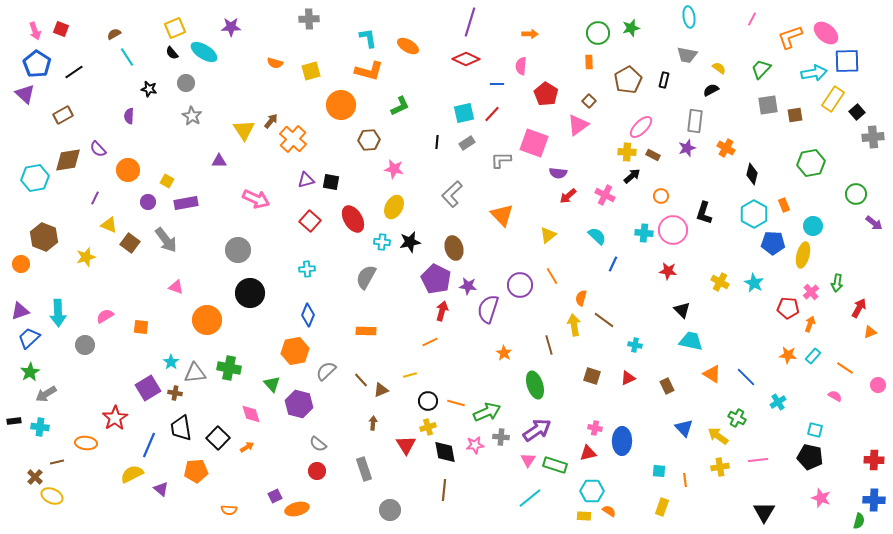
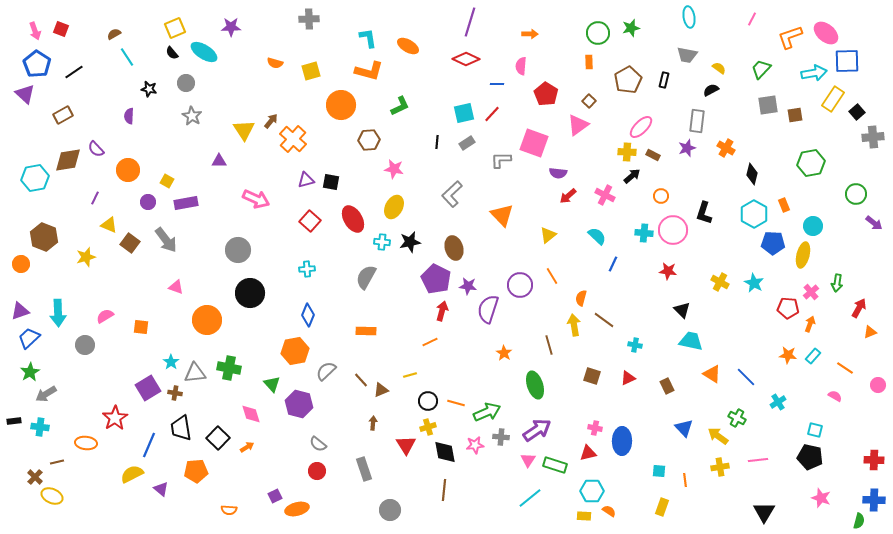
gray rectangle at (695, 121): moved 2 px right
purple semicircle at (98, 149): moved 2 px left
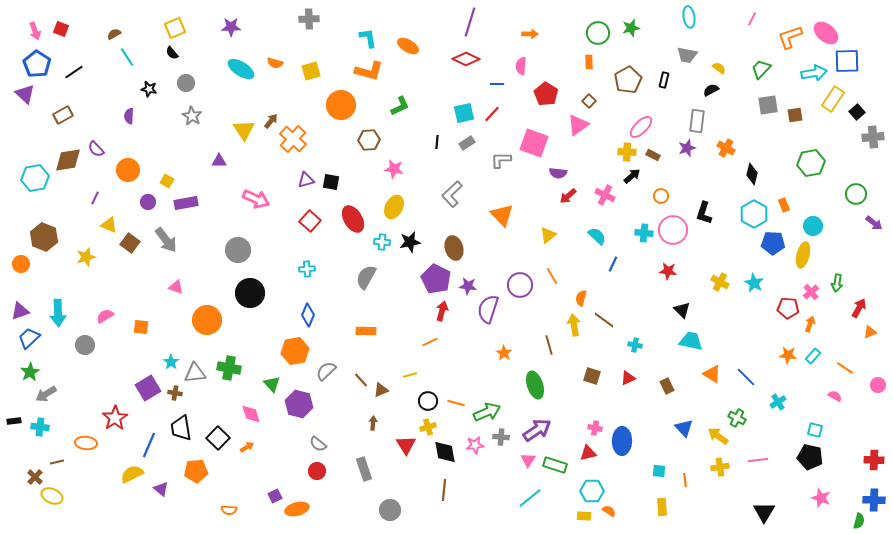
cyan ellipse at (204, 52): moved 37 px right, 17 px down
yellow rectangle at (662, 507): rotated 24 degrees counterclockwise
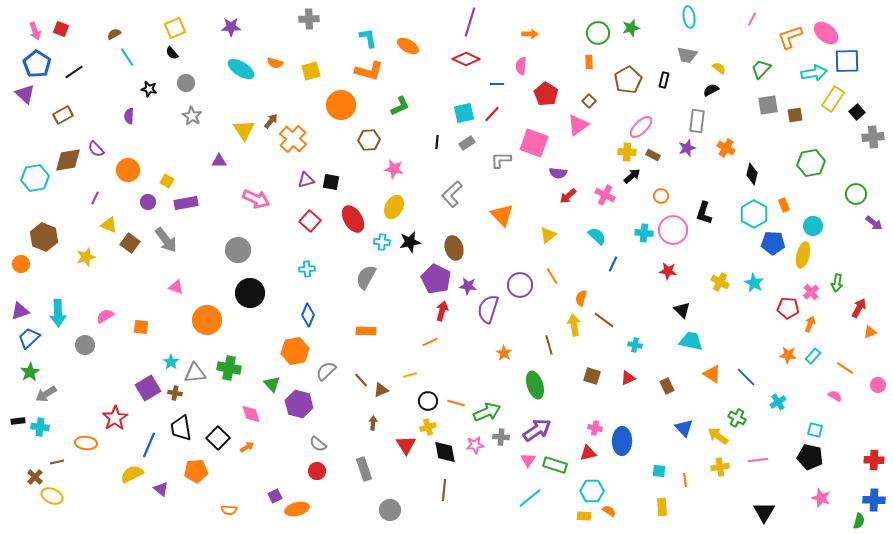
black rectangle at (14, 421): moved 4 px right
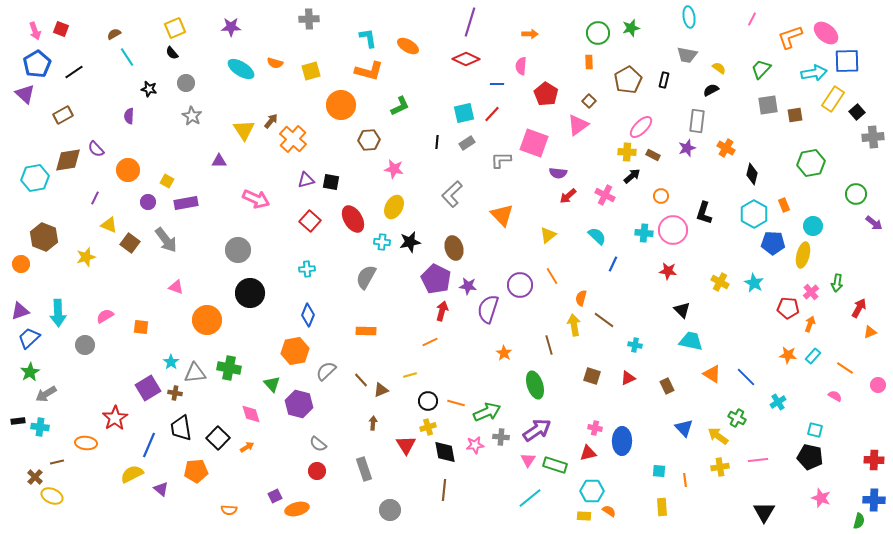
blue pentagon at (37, 64): rotated 8 degrees clockwise
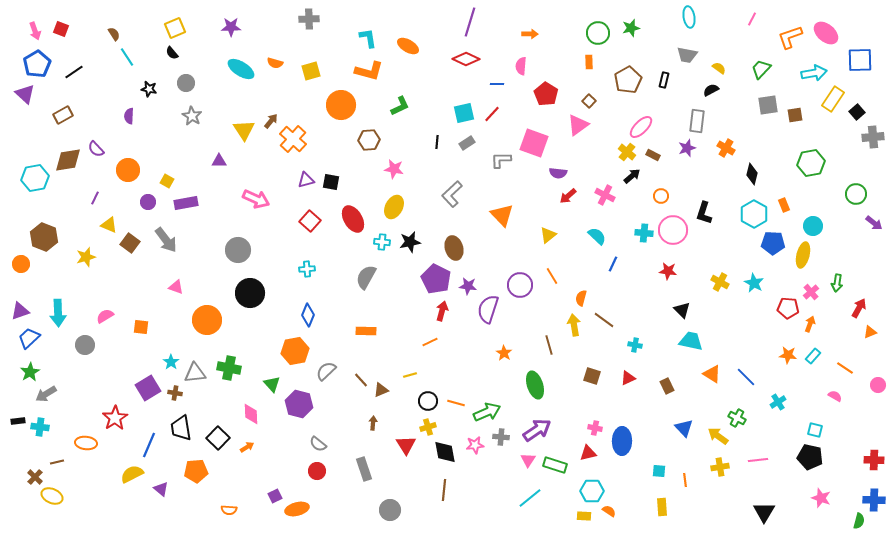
brown semicircle at (114, 34): rotated 88 degrees clockwise
blue square at (847, 61): moved 13 px right, 1 px up
yellow cross at (627, 152): rotated 36 degrees clockwise
pink diamond at (251, 414): rotated 15 degrees clockwise
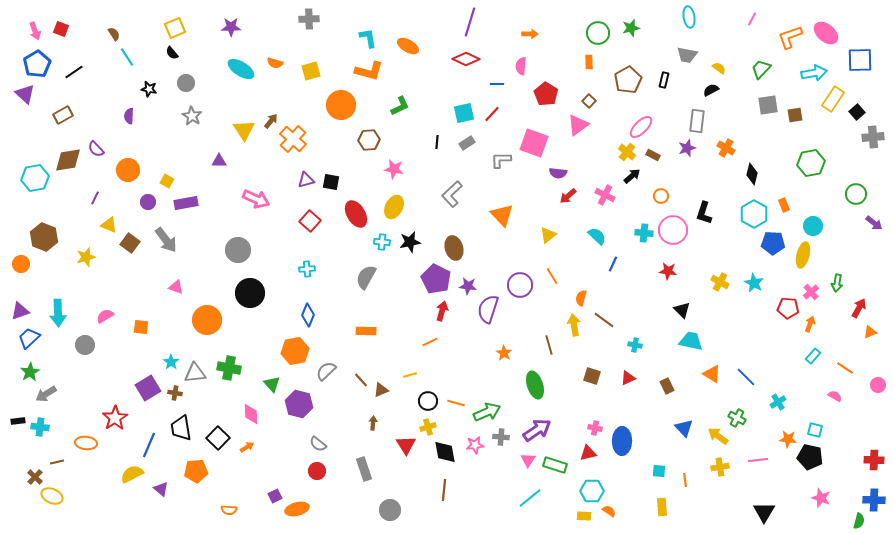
red ellipse at (353, 219): moved 3 px right, 5 px up
orange star at (788, 355): moved 84 px down
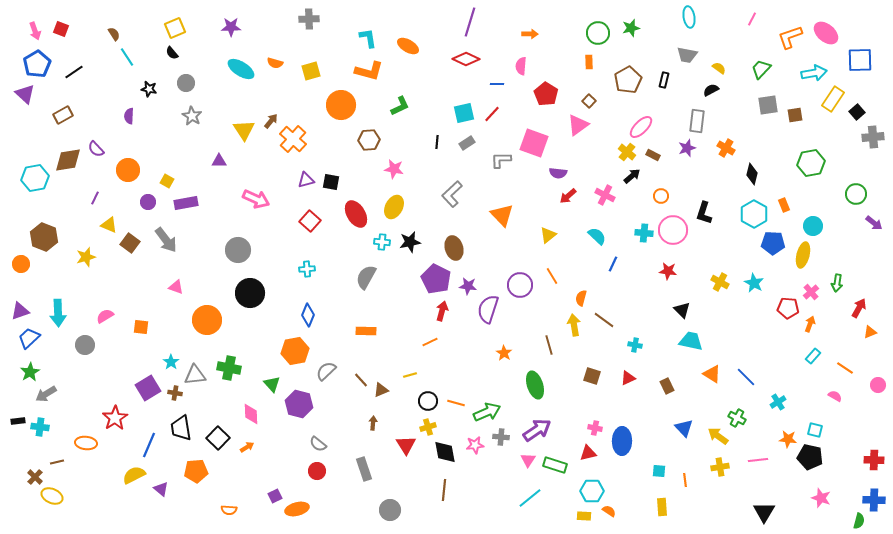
gray triangle at (195, 373): moved 2 px down
yellow semicircle at (132, 474): moved 2 px right, 1 px down
